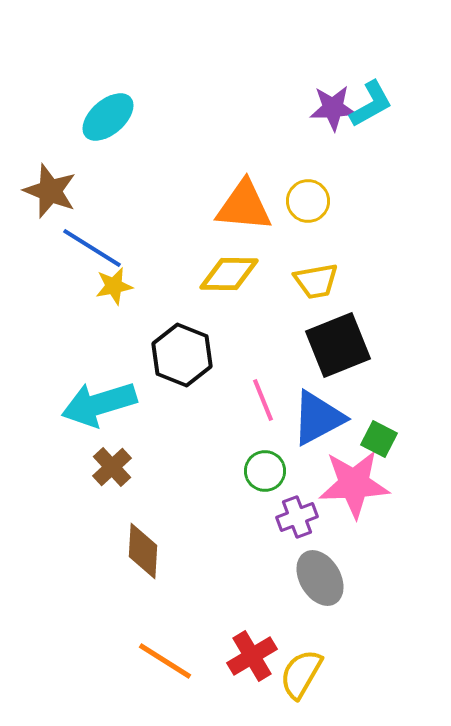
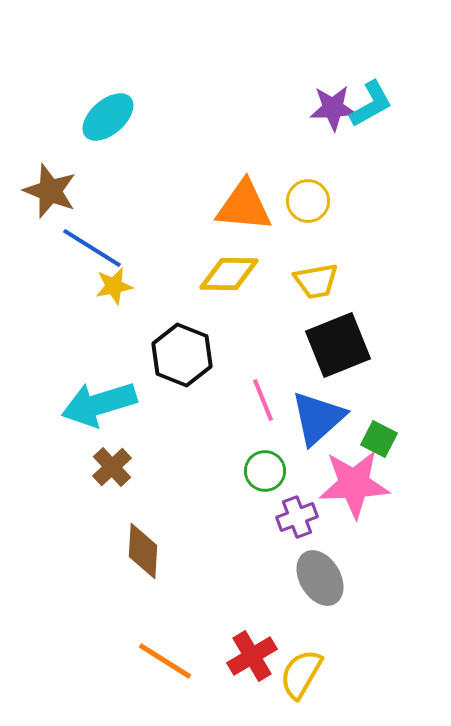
blue triangle: rotated 14 degrees counterclockwise
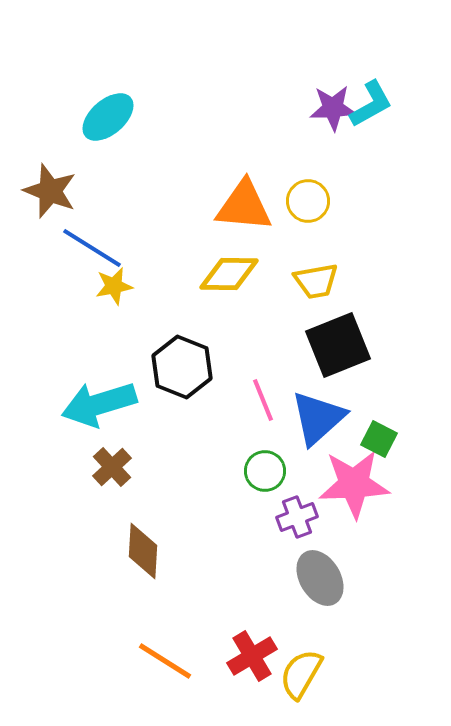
black hexagon: moved 12 px down
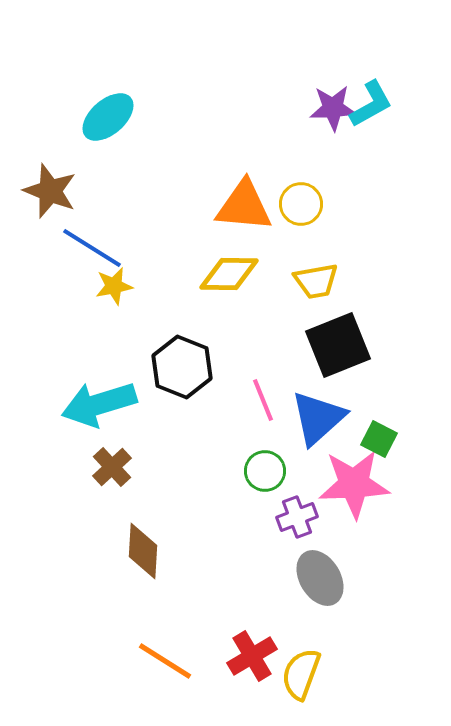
yellow circle: moved 7 px left, 3 px down
yellow semicircle: rotated 10 degrees counterclockwise
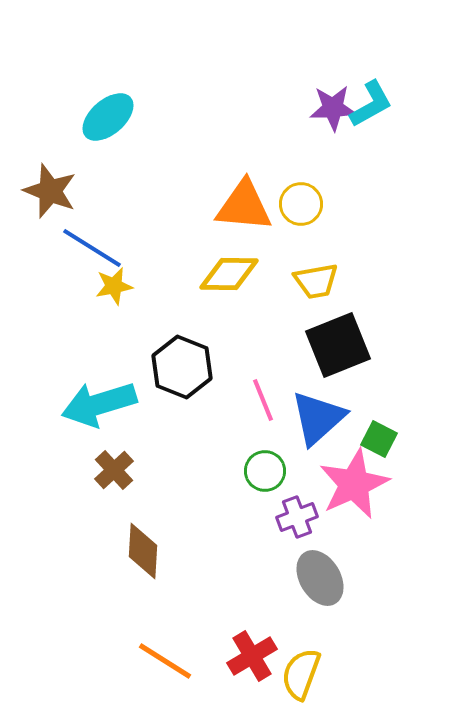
brown cross: moved 2 px right, 3 px down
pink star: rotated 22 degrees counterclockwise
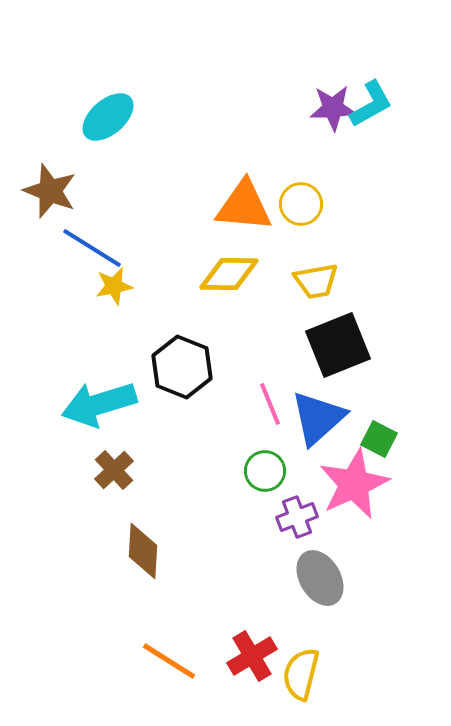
pink line: moved 7 px right, 4 px down
orange line: moved 4 px right
yellow semicircle: rotated 6 degrees counterclockwise
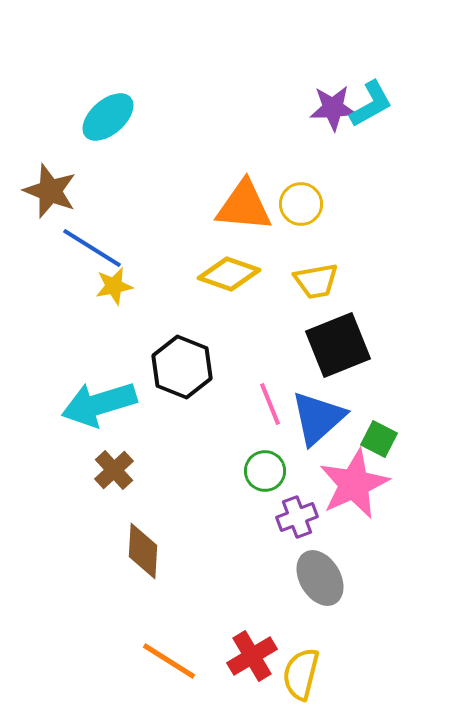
yellow diamond: rotated 18 degrees clockwise
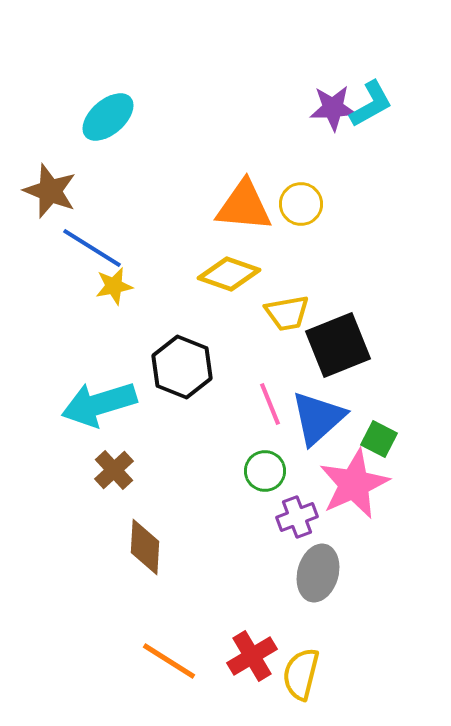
yellow trapezoid: moved 29 px left, 32 px down
brown diamond: moved 2 px right, 4 px up
gray ellipse: moved 2 px left, 5 px up; rotated 46 degrees clockwise
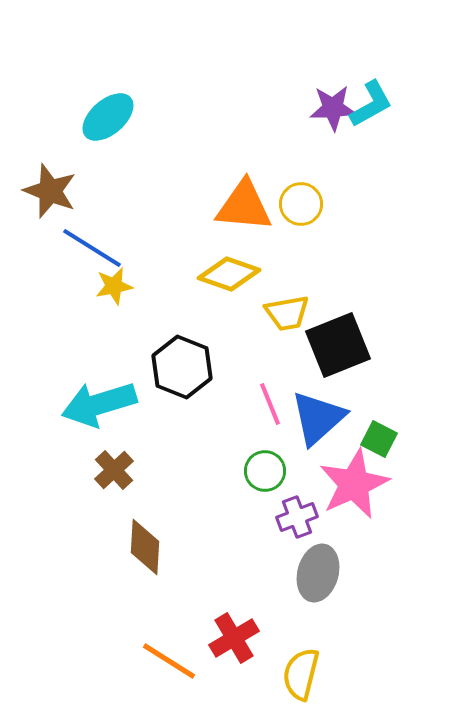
red cross: moved 18 px left, 18 px up
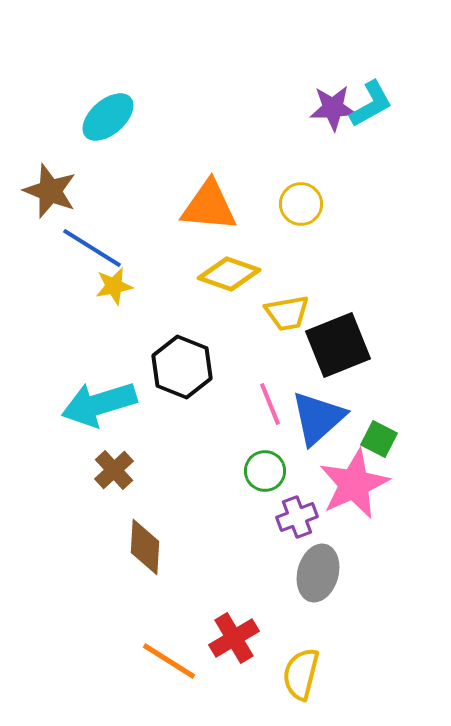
orange triangle: moved 35 px left
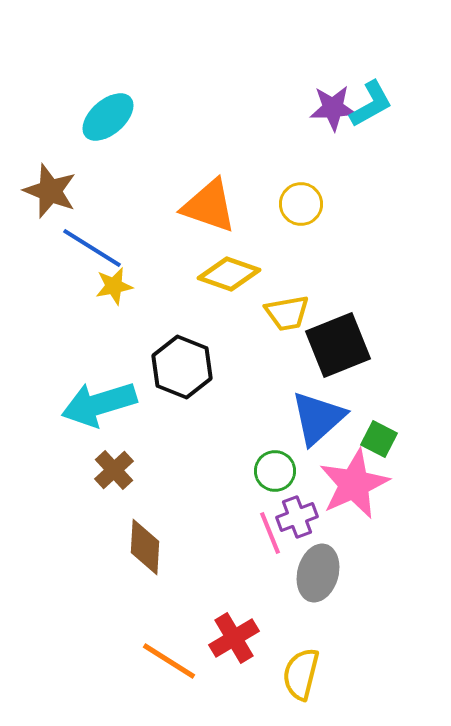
orange triangle: rotated 14 degrees clockwise
pink line: moved 129 px down
green circle: moved 10 px right
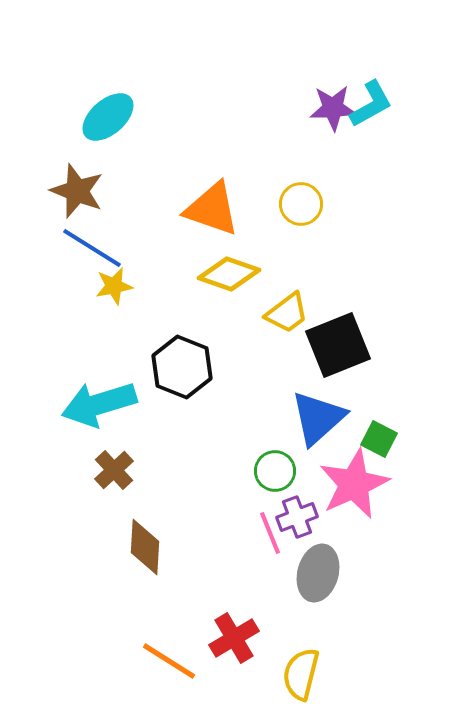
brown star: moved 27 px right
orange triangle: moved 3 px right, 3 px down
yellow trapezoid: rotated 27 degrees counterclockwise
